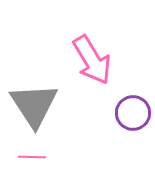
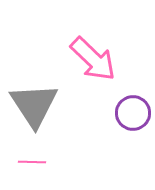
pink arrow: moved 1 px right, 1 px up; rotated 15 degrees counterclockwise
pink line: moved 5 px down
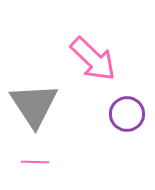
purple circle: moved 6 px left, 1 px down
pink line: moved 3 px right
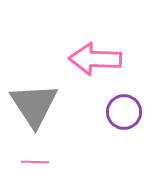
pink arrow: moved 2 px right; rotated 138 degrees clockwise
purple circle: moved 3 px left, 2 px up
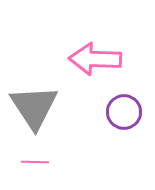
gray triangle: moved 2 px down
